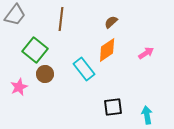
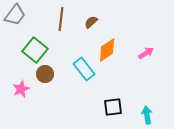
brown semicircle: moved 20 px left
pink star: moved 2 px right, 2 px down
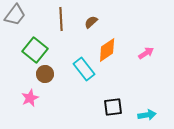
brown line: rotated 10 degrees counterclockwise
pink star: moved 9 px right, 9 px down
cyan arrow: rotated 90 degrees clockwise
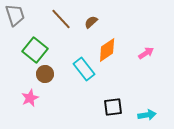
gray trapezoid: rotated 55 degrees counterclockwise
brown line: rotated 40 degrees counterclockwise
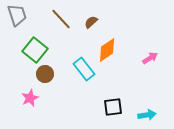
gray trapezoid: moved 2 px right
pink arrow: moved 4 px right, 5 px down
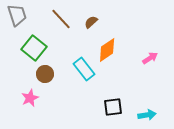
green square: moved 1 px left, 2 px up
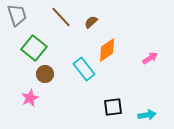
brown line: moved 2 px up
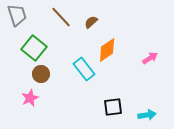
brown circle: moved 4 px left
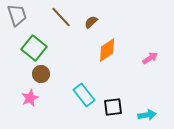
cyan rectangle: moved 26 px down
